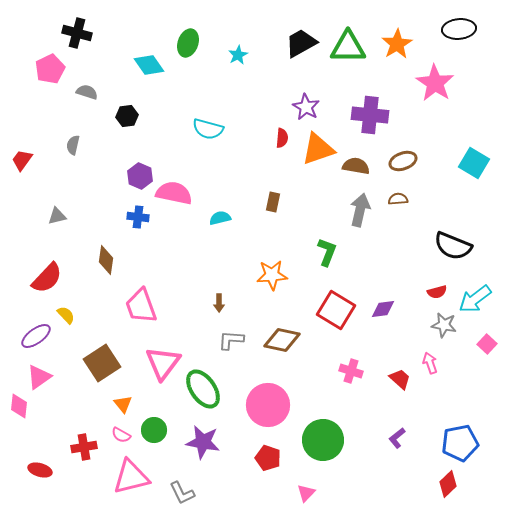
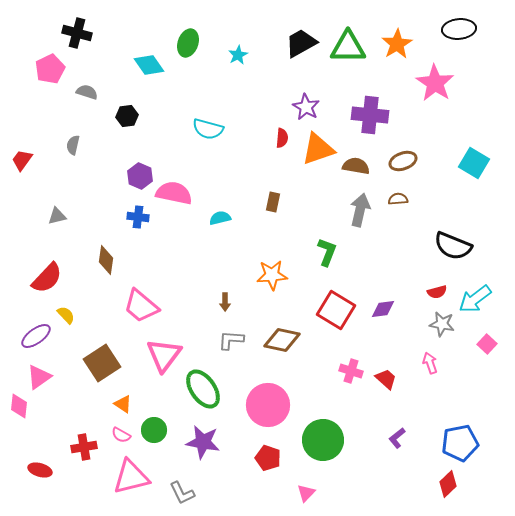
brown arrow at (219, 303): moved 6 px right, 1 px up
pink trapezoid at (141, 306): rotated 30 degrees counterclockwise
gray star at (444, 325): moved 2 px left, 1 px up
pink triangle at (163, 363): moved 1 px right, 8 px up
red trapezoid at (400, 379): moved 14 px left
orange triangle at (123, 404): rotated 18 degrees counterclockwise
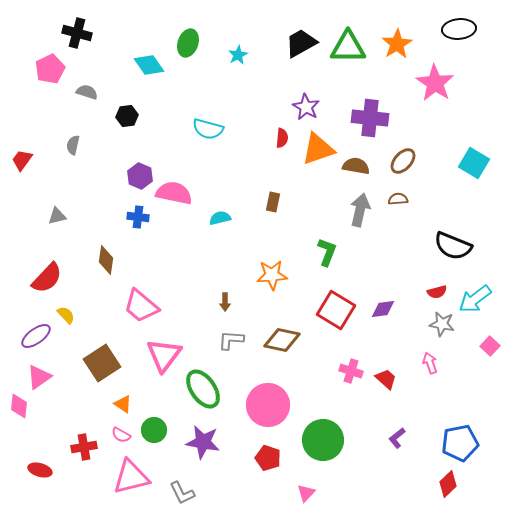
purple cross at (370, 115): moved 3 px down
brown ellipse at (403, 161): rotated 28 degrees counterclockwise
pink square at (487, 344): moved 3 px right, 2 px down
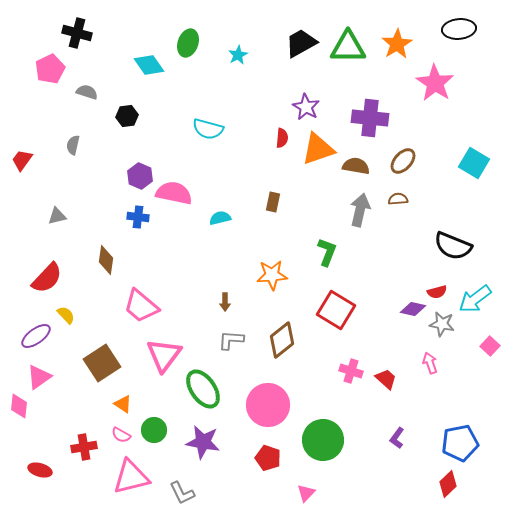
purple diamond at (383, 309): moved 30 px right; rotated 20 degrees clockwise
brown diamond at (282, 340): rotated 51 degrees counterclockwise
purple L-shape at (397, 438): rotated 15 degrees counterclockwise
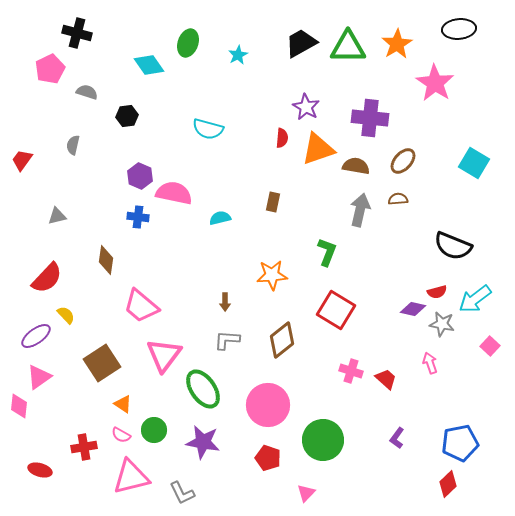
gray L-shape at (231, 340): moved 4 px left
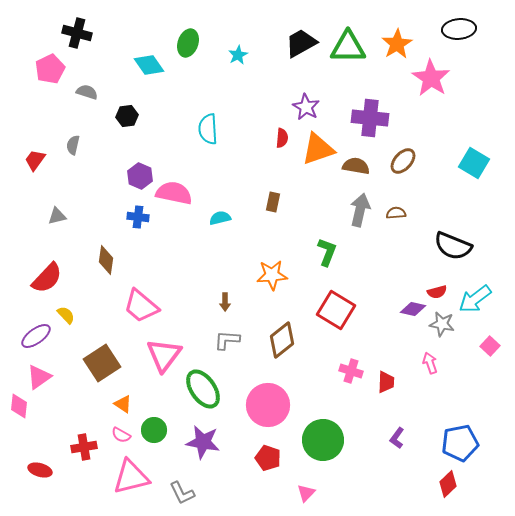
pink star at (435, 83): moved 4 px left, 5 px up
cyan semicircle at (208, 129): rotated 72 degrees clockwise
red trapezoid at (22, 160): moved 13 px right
brown semicircle at (398, 199): moved 2 px left, 14 px down
red trapezoid at (386, 379): moved 3 px down; rotated 50 degrees clockwise
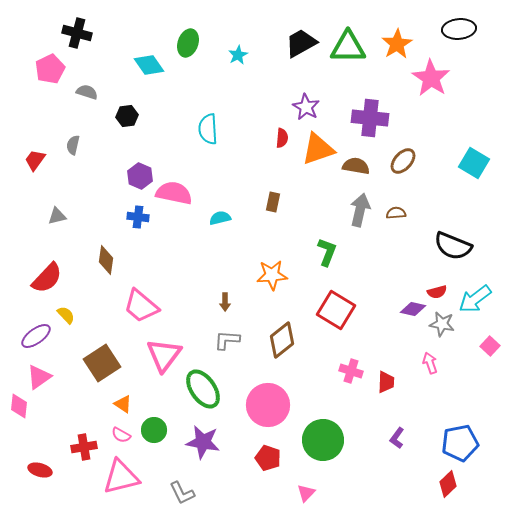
pink triangle at (131, 477): moved 10 px left
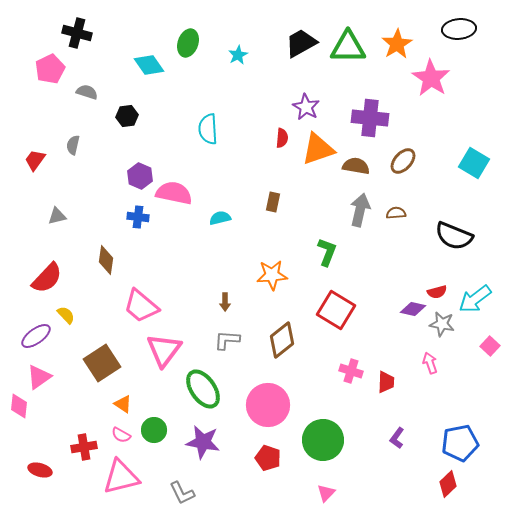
black semicircle at (453, 246): moved 1 px right, 10 px up
pink triangle at (164, 355): moved 5 px up
pink triangle at (306, 493): moved 20 px right
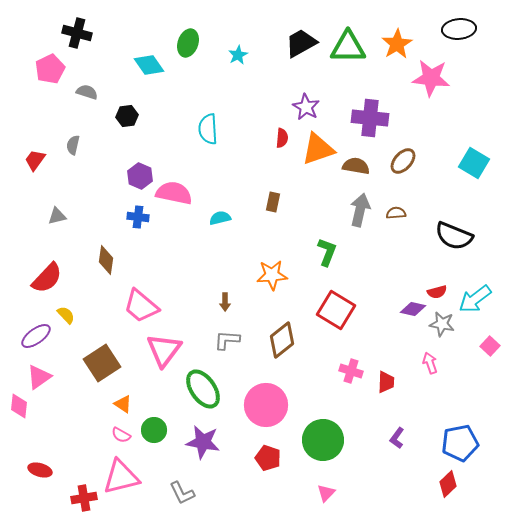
pink star at (431, 78): rotated 27 degrees counterclockwise
pink circle at (268, 405): moved 2 px left
red cross at (84, 447): moved 51 px down
